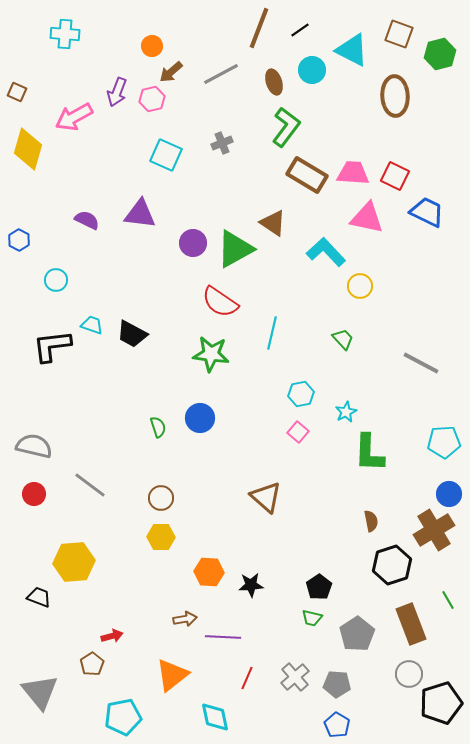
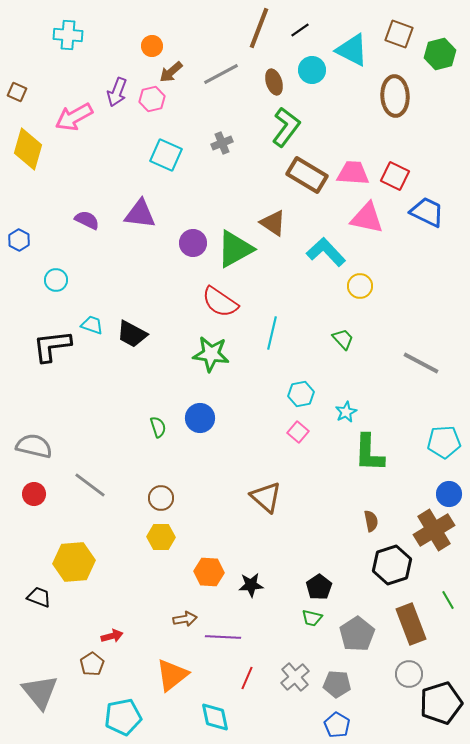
cyan cross at (65, 34): moved 3 px right, 1 px down
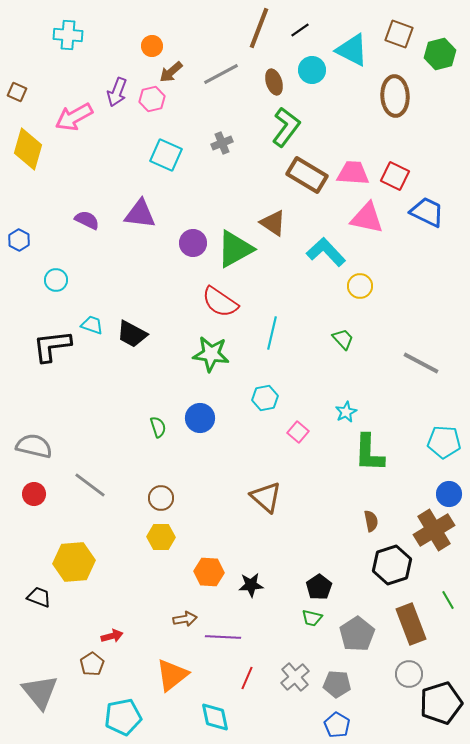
cyan hexagon at (301, 394): moved 36 px left, 4 px down
cyan pentagon at (444, 442): rotated 8 degrees clockwise
